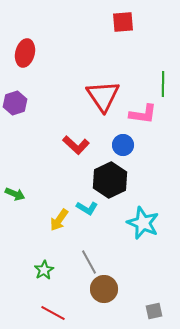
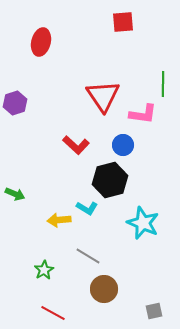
red ellipse: moved 16 px right, 11 px up
black hexagon: rotated 12 degrees clockwise
yellow arrow: rotated 50 degrees clockwise
gray line: moved 1 px left, 6 px up; rotated 30 degrees counterclockwise
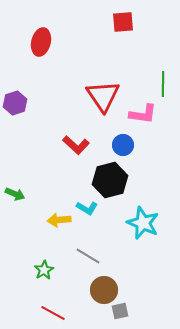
brown circle: moved 1 px down
gray square: moved 34 px left
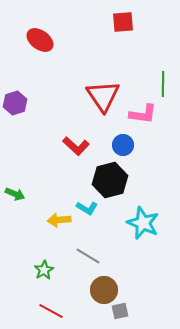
red ellipse: moved 1 px left, 2 px up; rotated 68 degrees counterclockwise
red L-shape: moved 1 px down
red line: moved 2 px left, 2 px up
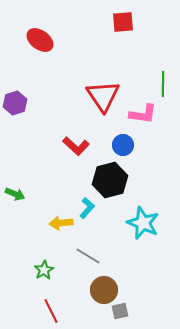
cyan L-shape: rotated 80 degrees counterclockwise
yellow arrow: moved 2 px right, 3 px down
red line: rotated 35 degrees clockwise
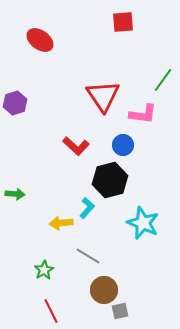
green line: moved 4 px up; rotated 35 degrees clockwise
green arrow: rotated 18 degrees counterclockwise
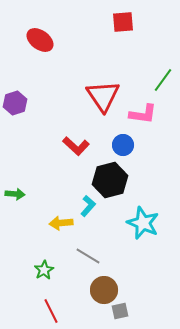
cyan L-shape: moved 1 px right, 2 px up
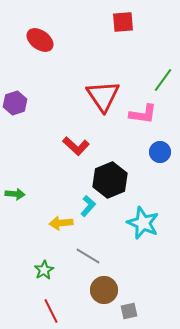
blue circle: moved 37 px right, 7 px down
black hexagon: rotated 8 degrees counterclockwise
gray square: moved 9 px right
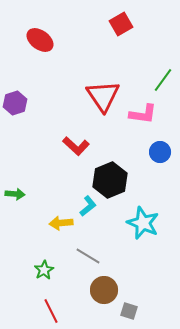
red square: moved 2 px left, 2 px down; rotated 25 degrees counterclockwise
cyan L-shape: rotated 10 degrees clockwise
gray square: rotated 30 degrees clockwise
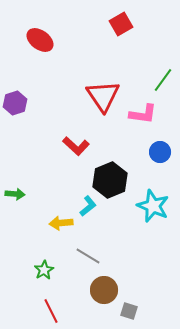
cyan star: moved 10 px right, 17 px up
